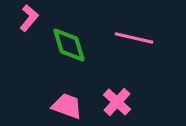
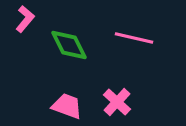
pink L-shape: moved 4 px left, 1 px down
green diamond: rotated 9 degrees counterclockwise
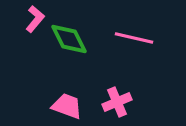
pink L-shape: moved 10 px right
green diamond: moved 6 px up
pink cross: rotated 24 degrees clockwise
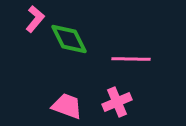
pink line: moved 3 px left, 21 px down; rotated 12 degrees counterclockwise
